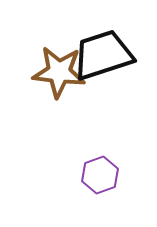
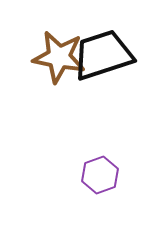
brown star: moved 15 px up; rotated 4 degrees clockwise
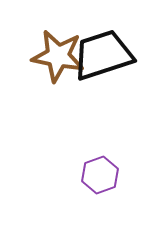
brown star: moved 1 px left, 1 px up
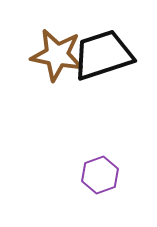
brown star: moved 1 px left, 1 px up
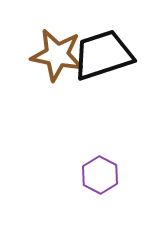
purple hexagon: rotated 12 degrees counterclockwise
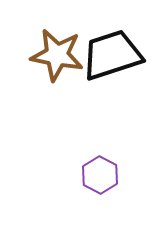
black trapezoid: moved 9 px right
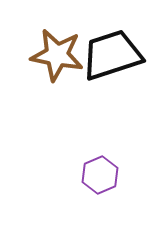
purple hexagon: rotated 9 degrees clockwise
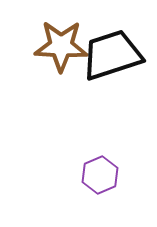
brown star: moved 4 px right, 9 px up; rotated 8 degrees counterclockwise
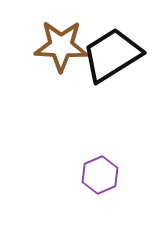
black trapezoid: rotated 14 degrees counterclockwise
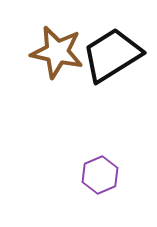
brown star: moved 4 px left, 6 px down; rotated 10 degrees clockwise
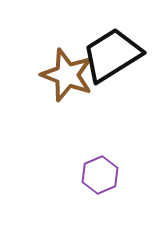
brown star: moved 10 px right, 23 px down; rotated 8 degrees clockwise
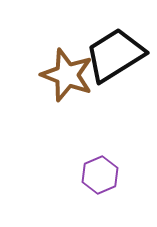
black trapezoid: moved 3 px right
